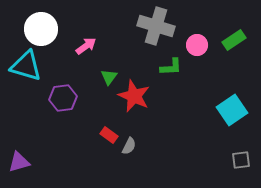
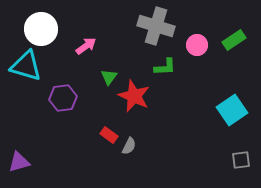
green L-shape: moved 6 px left
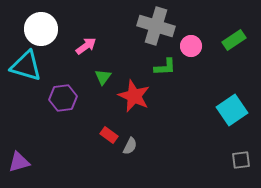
pink circle: moved 6 px left, 1 px down
green triangle: moved 6 px left
gray semicircle: moved 1 px right
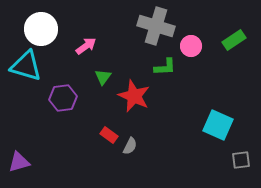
cyan square: moved 14 px left, 15 px down; rotated 32 degrees counterclockwise
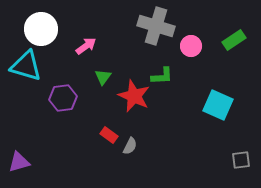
green L-shape: moved 3 px left, 9 px down
cyan square: moved 20 px up
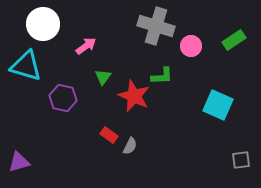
white circle: moved 2 px right, 5 px up
purple hexagon: rotated 20 degrees clockwise
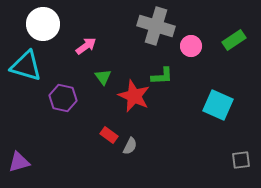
green triangle: rotated 12 degrees counterclockwise
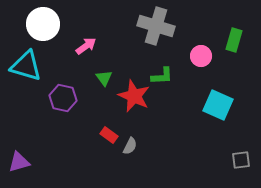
green rectangle: rotated 40 degrees counterclockwise
pink circle: moved 10 px right, 10 px down
green triangle: moved 1 px right, 1 px down
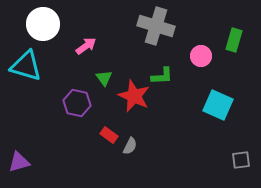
purple hexagon: moved 14 px right, 5 px down
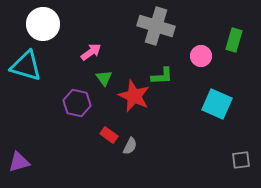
pink arrow: moved 5 px right, 6 px down
cyan square: moved 1 px left, 1 px up
